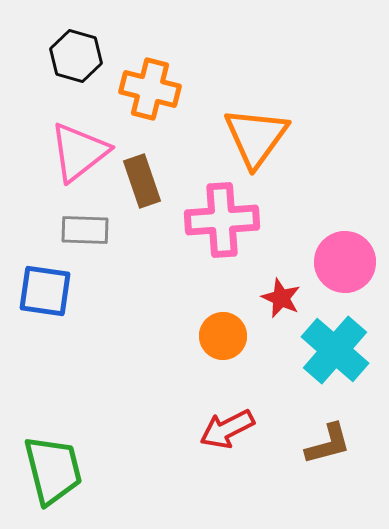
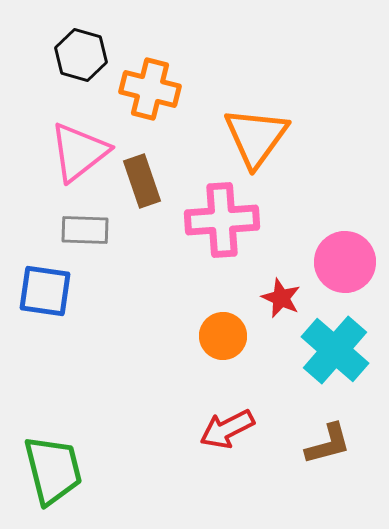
black hexagon: moved 5 px right, 1 px up
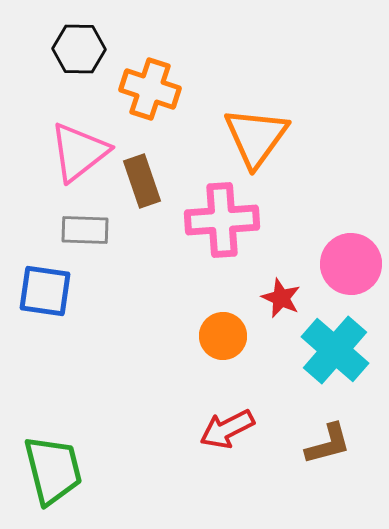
black hexagon: moved 2 px left, 6 px up; rotated 15 degrees counterclockwise
orange cross: rotated 4 degrees clockwise
pink circle: moved 6 px right, 2 px down
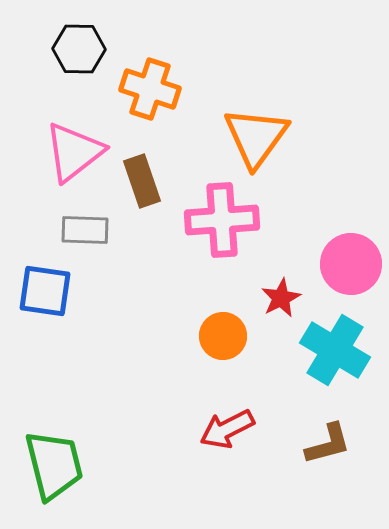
pink triangle: moved 5 px left
red star: rotated 21 degrees clockwise
cyan cross: rotated 10 degrees counterclockwise
green trapezoid: moved 1 px right, 5 px up
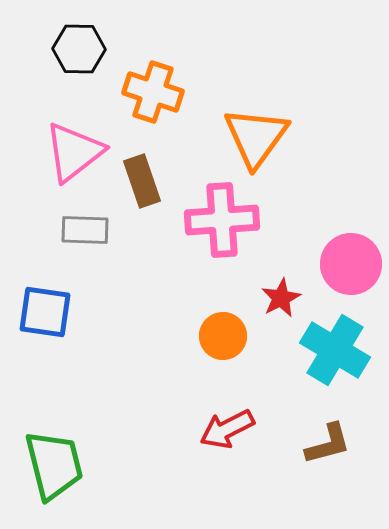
orange cross: moved 3 px right, 3 px down
blue square: moved 21 px down
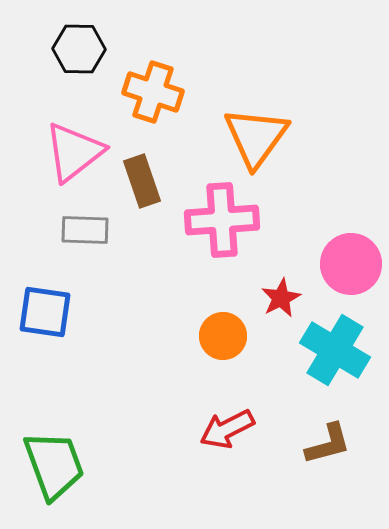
green trapezoid: rotated 6 degrees counterclockwise
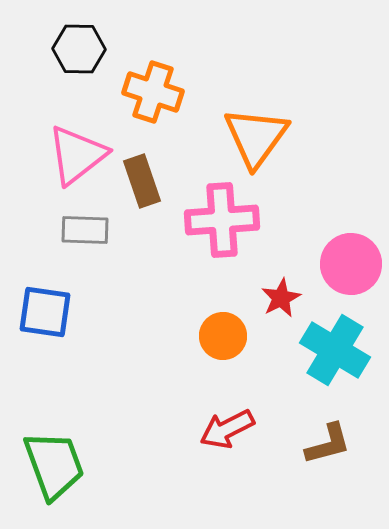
pink triangle: moved 3 px right, 3 px down
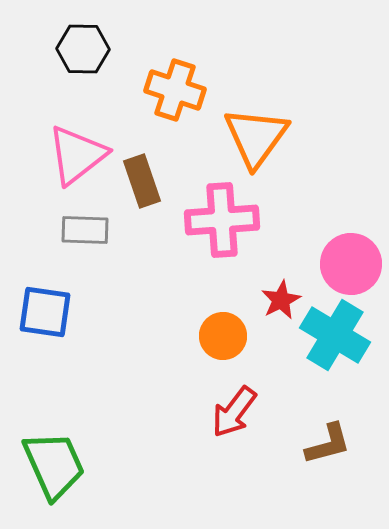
black hexagon: moved 4 px right
orange cross: moved 22 px right, 2 px up
red star: moved 2 px down
cyan cross: moved 15 px up
red arrow: moved 7 px right, 17 px up; rotated 26 degrees counterclockwise
green trapezoid: rotated 4 degrees counterclockwise
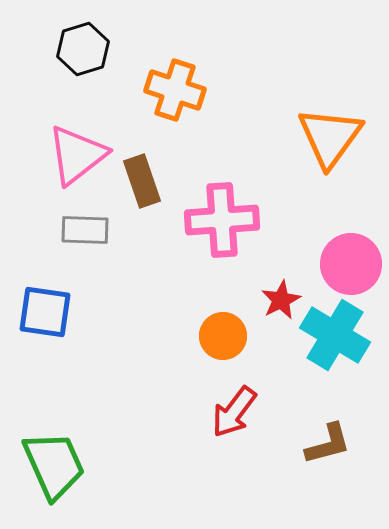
black hexagon: rotated 18 degrees counterclockwise
orange triangle: moved 74 px right
